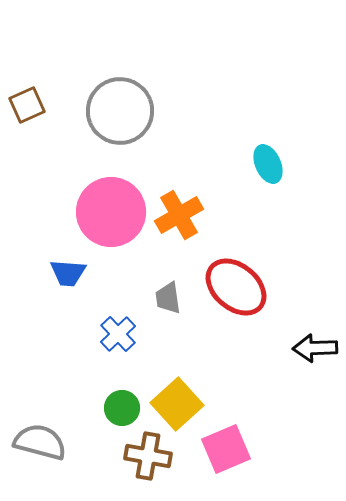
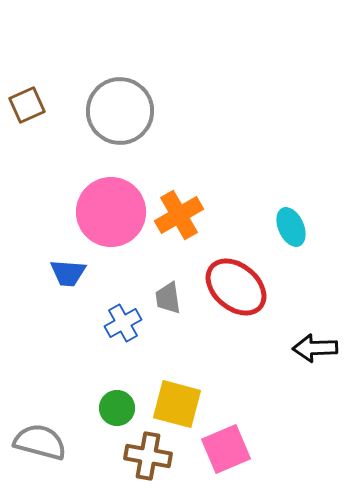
cyan ellipse: moved 23 px right, 63 px down
blue cross: moved 5 px right, 11 px up; rotated 15 degrees clockwise
yellow square: rotated 33 degrees counterclockwise
green circle: moved 5 px left
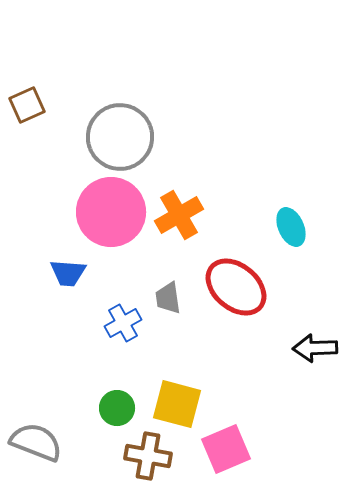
gray circle: moved 26 px down
gray semicircle: moved 4 px left; rotated 6 degrees clockwise
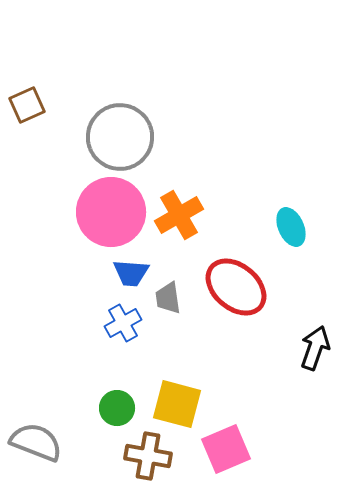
blue trapezoid: moved 63 px right
black arrow: rotated 111 degrees clockwise
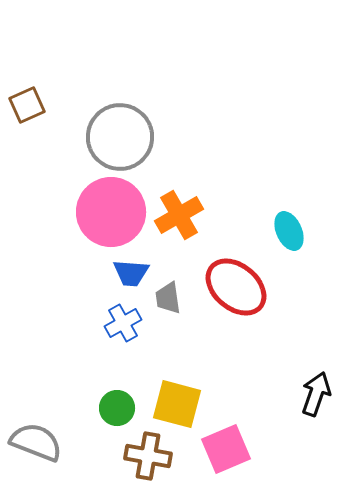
cyan ellipse: moved 2 px left, 4 px down
black arrow: moved 1 px right, 46 px down
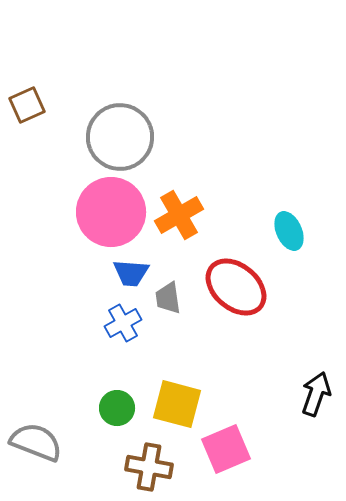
brown cross: moved 1 px right, 11 px down
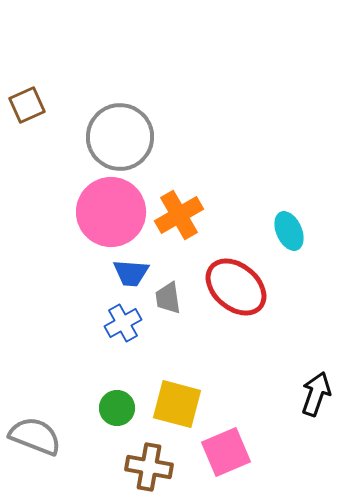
gray semicircle: moved 1 px left, 6 px up
pink square: moved 3 px down
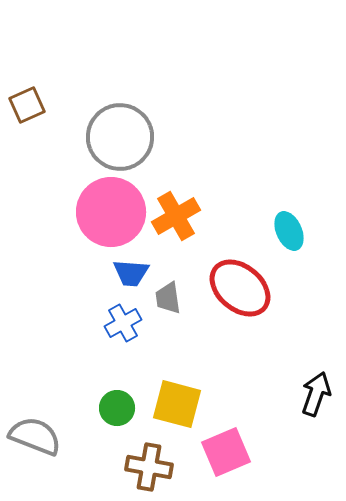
orange cross: moved 3 px left, 1 px down
red ellipse: moved 4 px right, 1 px down
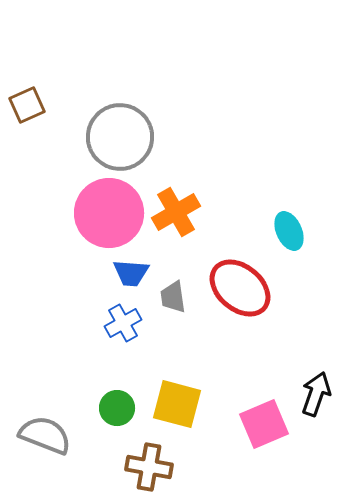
pink circle: moved 2 px left, 1 px down
orange cross: moved 4 px up
gray trapezoid: moved 5 px right, 1 px up
gray semicircle: moved 10 px right, 1 px up
pink square: moved 38 px right, 28 px up
